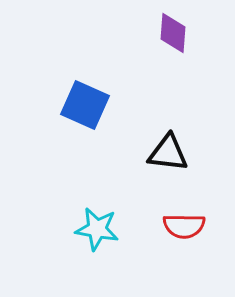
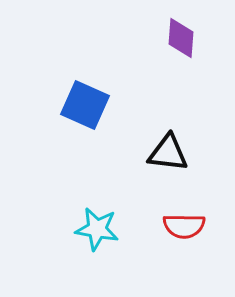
purple diamond: moved 8 px right, 5 px down
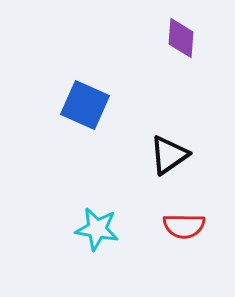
black triangle: moved 1 px right, 2 px down; rotated 42 degrees counterclockwise
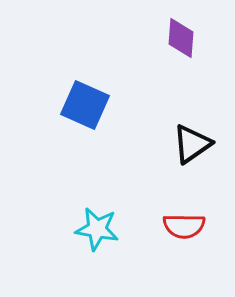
black triangle: moved 23 px right, 11 px up
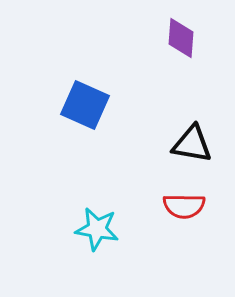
black triangle: rotated 45 degrees clockwise
red semicircle: moved 20 px up
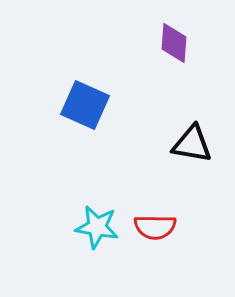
purple diamond: moved 7 px left, 5 px down
red semicircle: moved 29 px left, 21 px down
cyan star: moved 2 px up
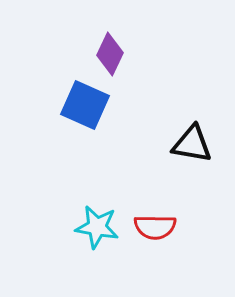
purple diamond: moved 64 px left, 11 px down; rotated 21 degrees clockwise
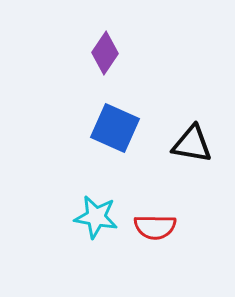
purple diamond: moved 5 px left, 1 px up; rotated 9 degrees clockwise
blue square: moved 30 px right, 23 px down
cyan star: moved 1 px left, 10 px up
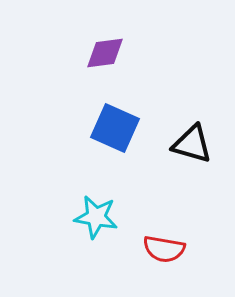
purple diamond: rotated 48 degrees clockwise
black triangle: rotated 6 degrees clockwise
red semicircle: moved 9 px right, 22 px down; rotated 9 degrees clockwise
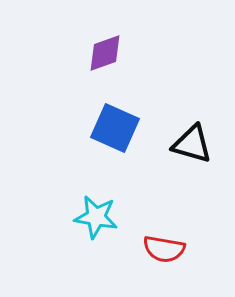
purple diamond: rotated 12 degrees counterclockwise
